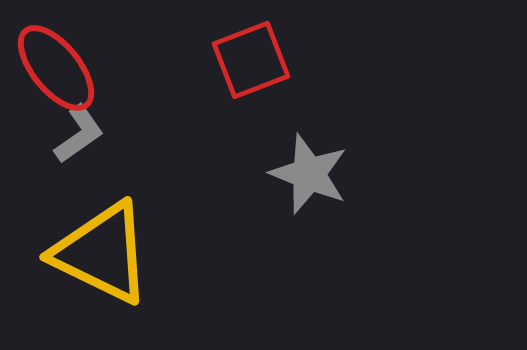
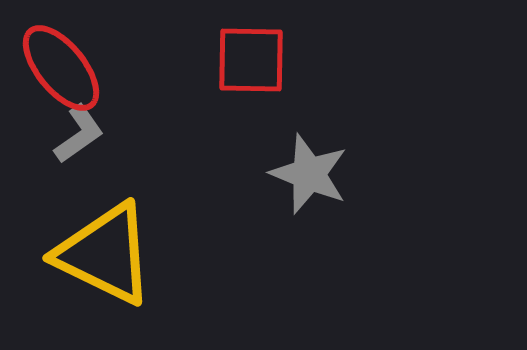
red square: rotated 22 degrees clockwise
red ellipse: moved 5 px right
yellow triangle: moved 3 px right, 1 px down
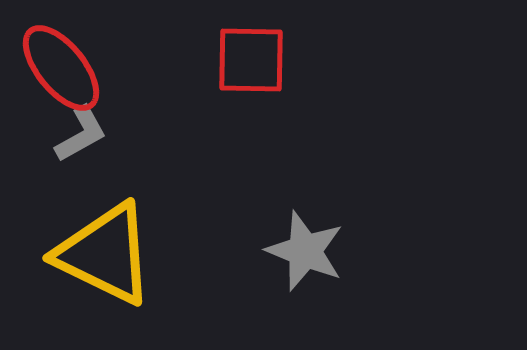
gray L-shape: moved 2 px right; rotated 6 degrees clockwise
gray star: moved 4 px left, 77 px down
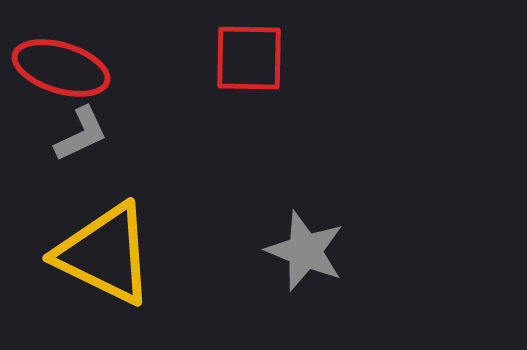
red square: moved 2 px left, 2 px up
red ellipse: rotated 34 degrees counterclockwise
gray L-shape: rotated 4 degrees clockwise
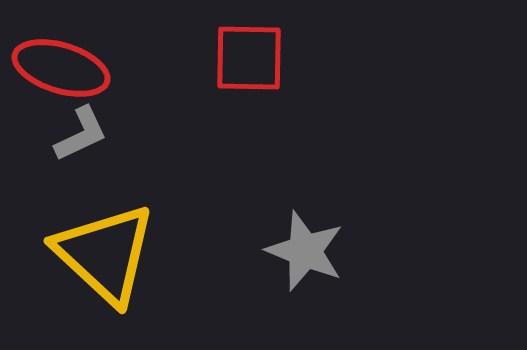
yellow triangle: rotated 17 degrees clockwise
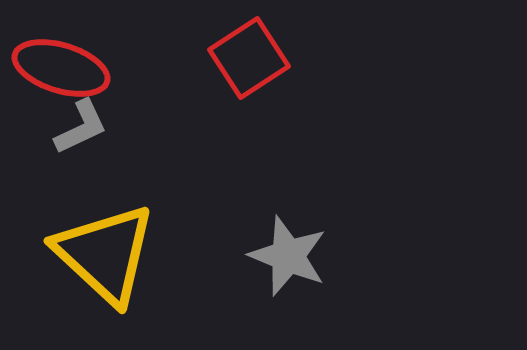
red square: rotated 34 degrees counterclockwise
gray L-shape: moved 7 px up
gray star: moved 17 px left, 5 px down
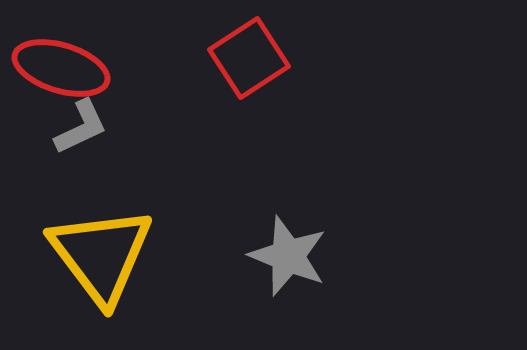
yellow triangle: moved 4 px left, 1 px down; rotated 10 degrees clockwise
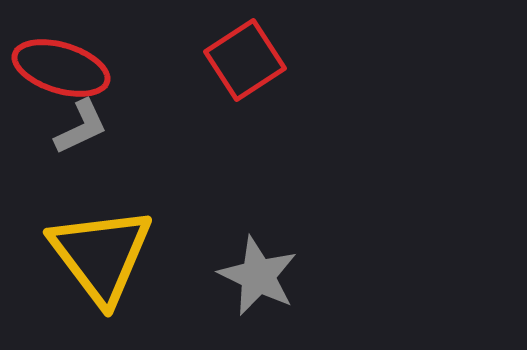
red square: moved 4 px left, 2 px down
gray star: moved 30 px left, 20 px down; rotated 4 degrees clockwise
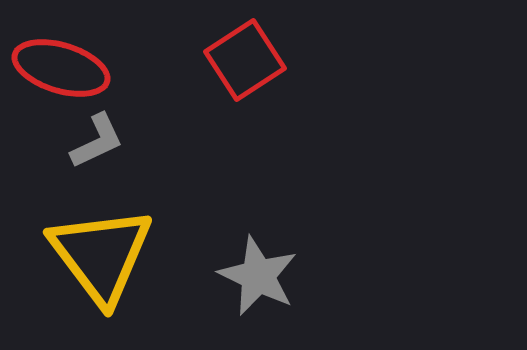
gray L-shape: moved 16 px right, 14 px down
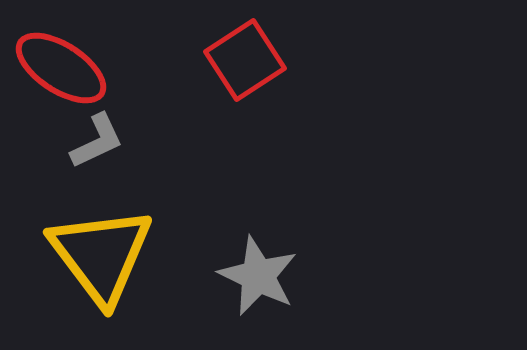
red ellipse: rotated 16 degrees clockwise
